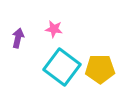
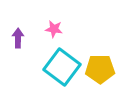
purple arrow: rotated 12 degrees counterclockwise
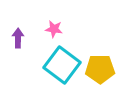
cyan square: moved 2 px up
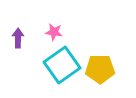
pink star: moved 3 px down
cyan square: rotated 18 degrees clockwise
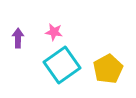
yellow pentagon: moved 8 px right; rotated 28 degrees counterclockwise
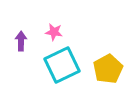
purple arrow: moved 3 px right, 3 px down
cyan square: rotated 9 degrees clockwise
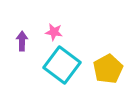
purple arrow: moved 1 px right
cyan square: rotated 27 degrees counterclockwise
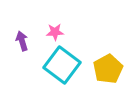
pink star: moved 1 px right; rotated 12 degrees counterclockwise
purple arrow: rotated 18 degrees counterclockwise
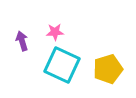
cyan square: rotated 12 degrees counterclockwise
yellow pentagon: rotated 12 degrees clockwise
